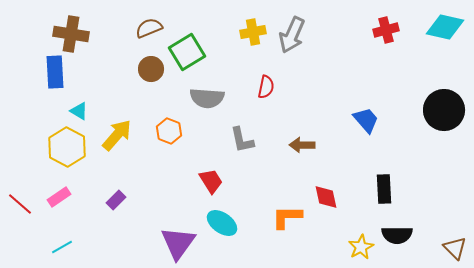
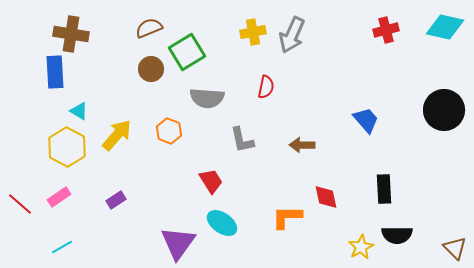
purple rectangle: rotated 12 degrees clockwise
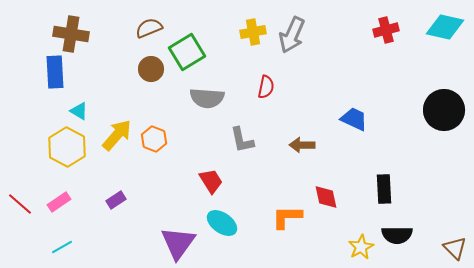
blue trapezoid: moved 12 px left, 1 px up; rotated 24 degrees counterclockwise
orange hexagon: moved 15 px left, 8 px down
pink rectangle: moved 5 px down
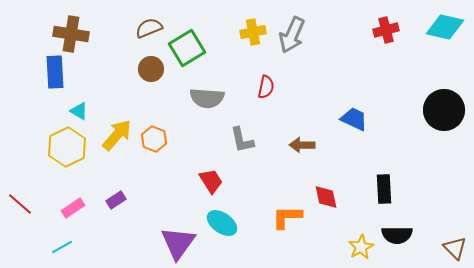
green square: moved 4 px up
yellow hexagon: rotated 6 degrees clockwise
pink rectangle: moved 14 px right, 6 px down
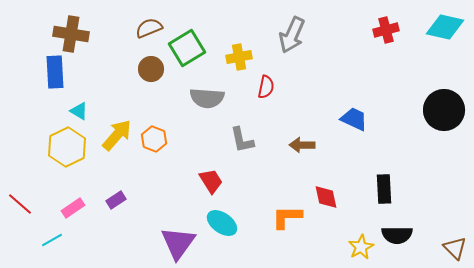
yellow cross: moved 14 px left, 25 px down
cyan line: moved 10 px left, 7 px up
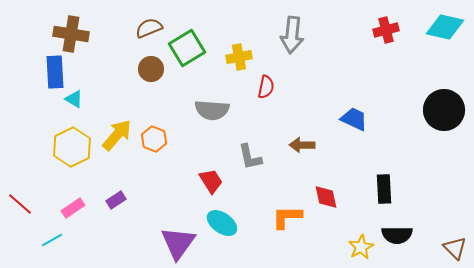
gray arrow: rotated 18 degrees counterclockwise
gray semicircle: moved 5 px right, 12 px down
cyan triangle: moved 5 px left, 12 px up
gray L-shape: moved 8 px right, 17 px down
yellow hexagon: moved 5 px right
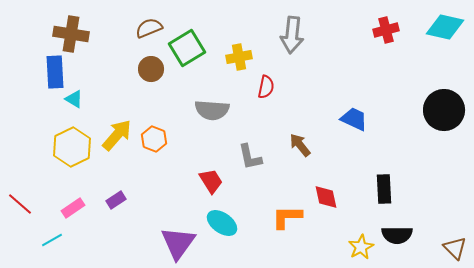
brown arrow: moved 2 px left; rotated 50 degrees clockwise
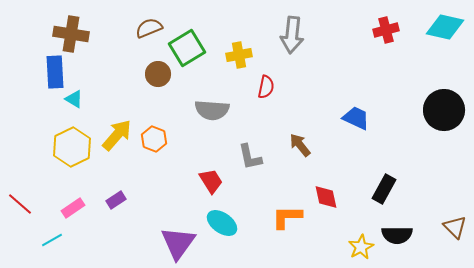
yellow cross: moved 2 px up
brown circle: moved 7 px right, 5 px down
blue trapezoid: moved 2 px right, 1 px up
black rectangle: rotated 32 degrees clockwise
brown triangle: moved 21 px up
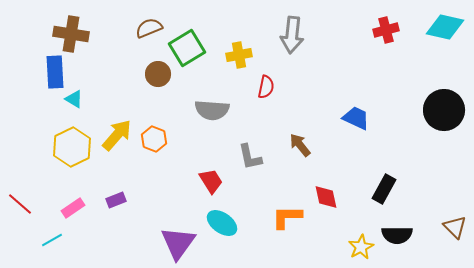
purple rectangle: rotated 12 degrees clockwise
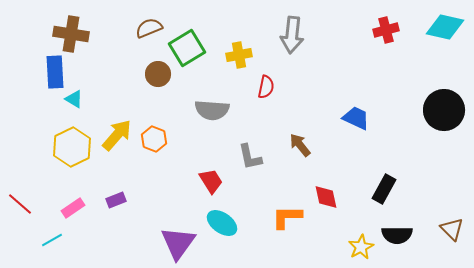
brown triangle: moved 3 px left, 2 px down
